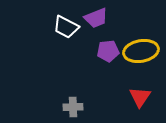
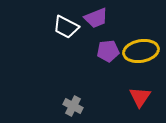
gray cross: moved 1 px up; rotated 30 degrees clockwise
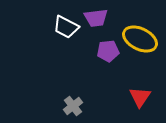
purple trapezoid: rotated 15 degrees clockwise
yellow ellipse: moved 1 px left, 12 px up; rotated 36 degrees clockwise
gray cross: rotated 24 degrees clockwise
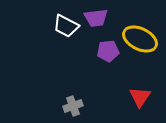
white trapezoid: moved 1 px up
gray cross: rotated 18 degrees clockwise
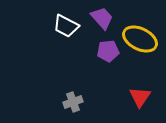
purple trapezoid: moved 6 px right; rotated 125 degrees counterclockwise
gray cross: moved 4 px up
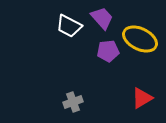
white trapezoid: moved 3 px right
red triangle: moved 2 px right, 1 px down; rotated 25 degrees clockwise
